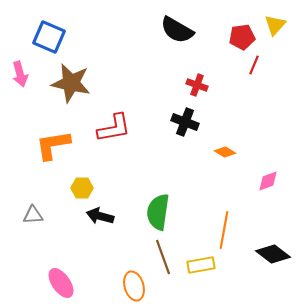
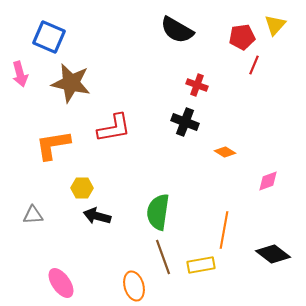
black arrow: moved 3 px left
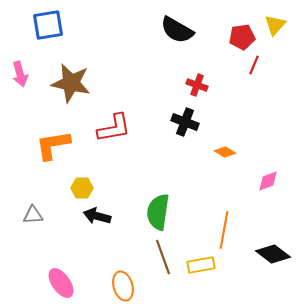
blue square: moved 1 px left, 12 px up; rotated 32 degrees counterclockwise
orange ellipse: moved 11 px left
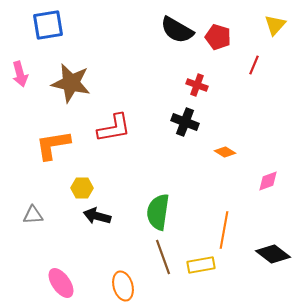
red pentagon: moved 24 px left; rotated 25 degrees clockwise
